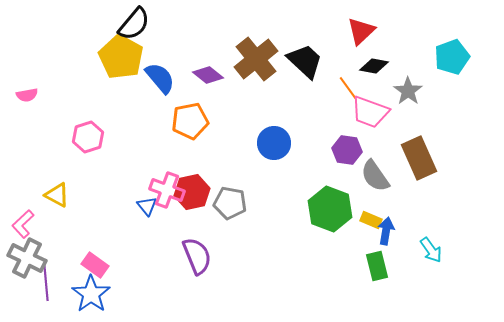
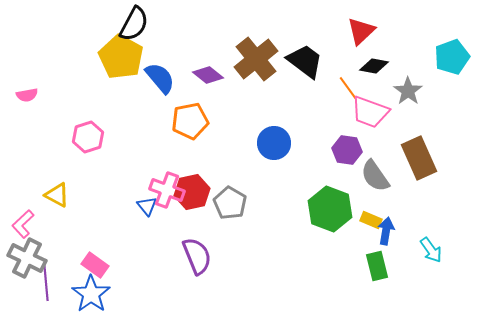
black semicircle: rotated 12 degrees counterclockwise
black trapezoid: rotated 6 degrees counterclockwise
gray pentagon: rotated 20 degrees clockwise
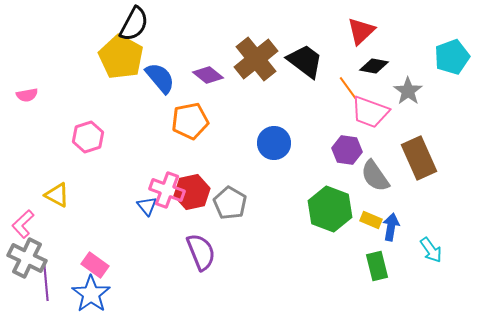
blue arrow: moved 5 px right, 4 px up
purple semicircle: moved 4 px right, 4 px up
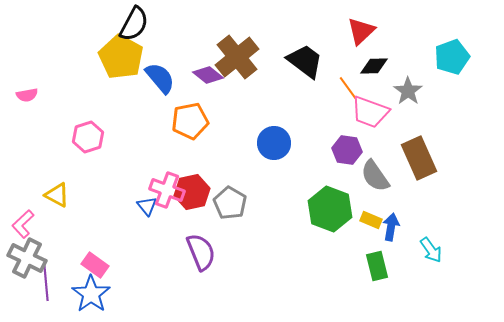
brown cross: moved 19 px left, 2 px up
black diamond: rotated 12 degrees counterclockwise
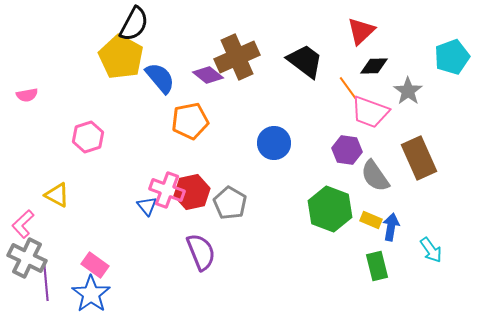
brown cross: rotated 15 degrees clockwise
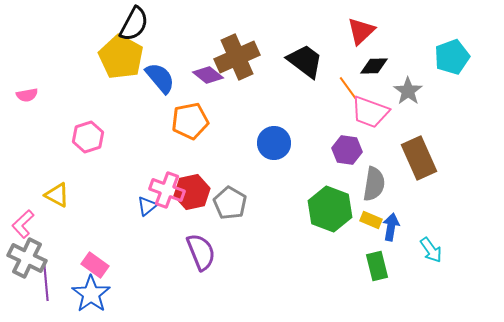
gray semicircle: moved 1 px left, 8 px down; rotated 136 degrees counterclockwise
blue triangle: rotated 30 degrees clockwise
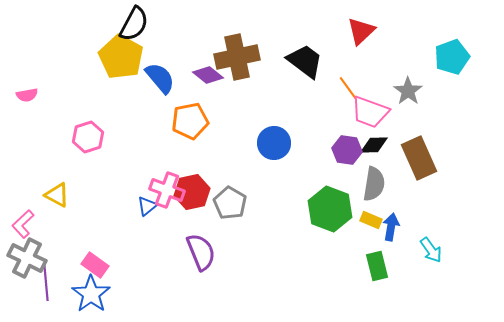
brown cross: rotated 12 degrees clockwise
black diamond: moved 79 px down
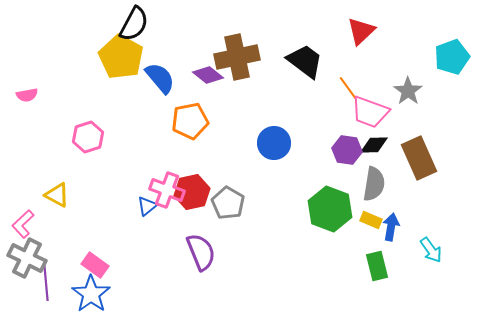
gray pentagon: moved 2 px left
